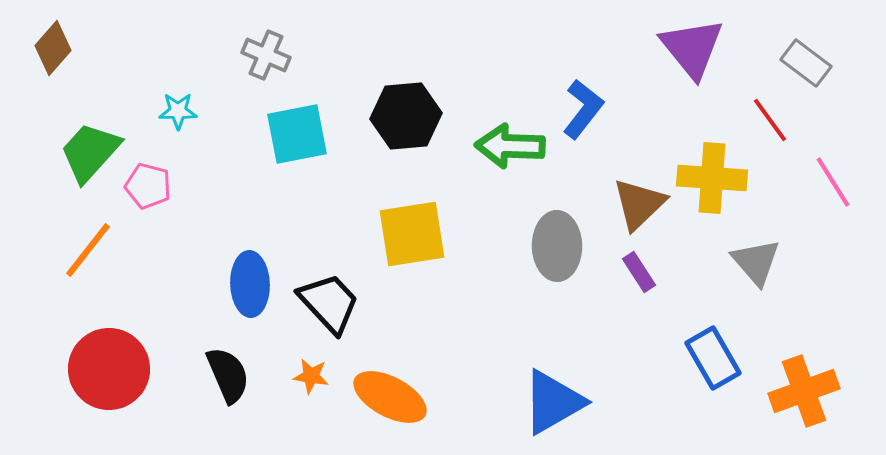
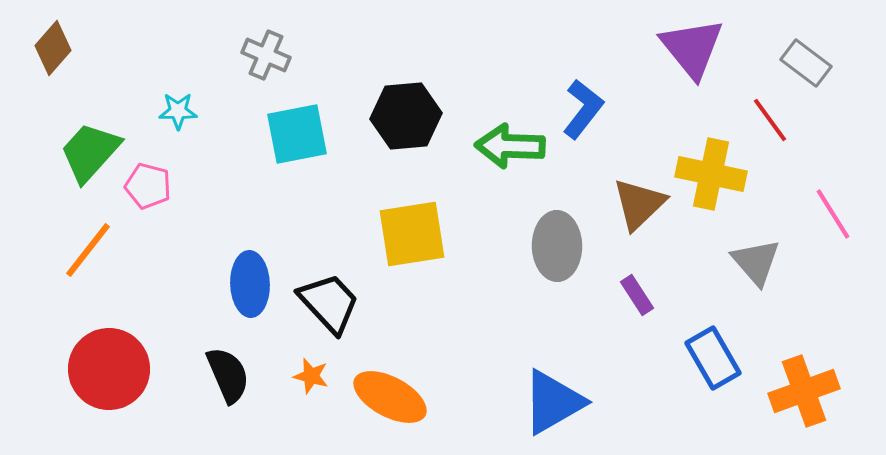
yellow cross: moved 1 px left, 4 px up; rotated 8 degrees clockwise
pink line: moved 32 px down
purple rectangle: moved 2 px left, 23 px down
orange star: rotated 6 degrees clockwise
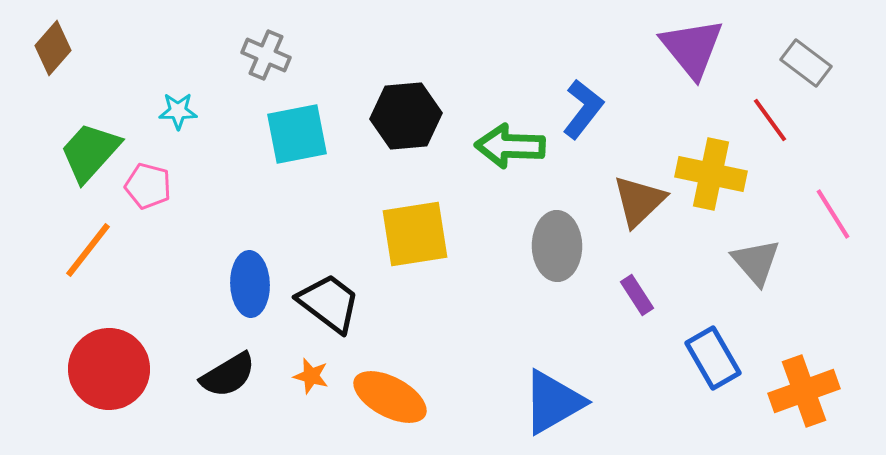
brown triangle: moved 3 px up
yellow square: moved 3 px right
black trapezoid: rotated 10 degrees counterclockwise
black semicircle: rotated 82 degrees clockwise
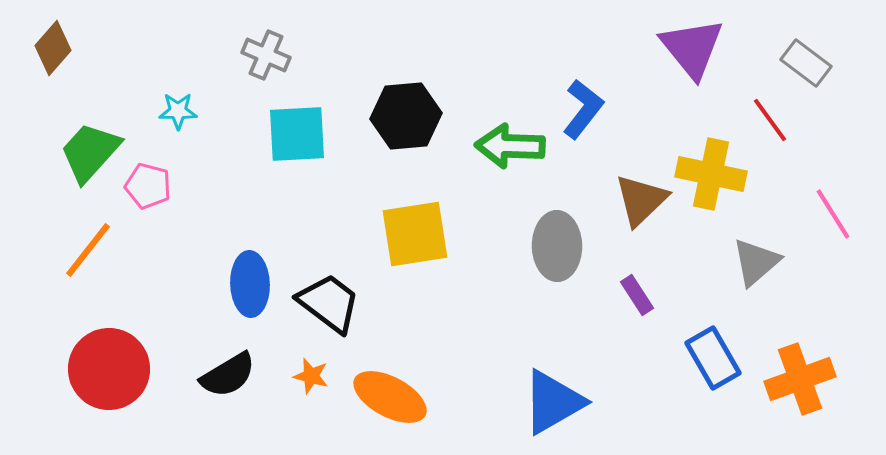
cyan square: rotated 8 degrees clockwise
brown triangle: moved 2 px right, 1 px up
gray triangle: rotated 30 degrees clockwise
orange cross: moved 4 px left, 12 px up
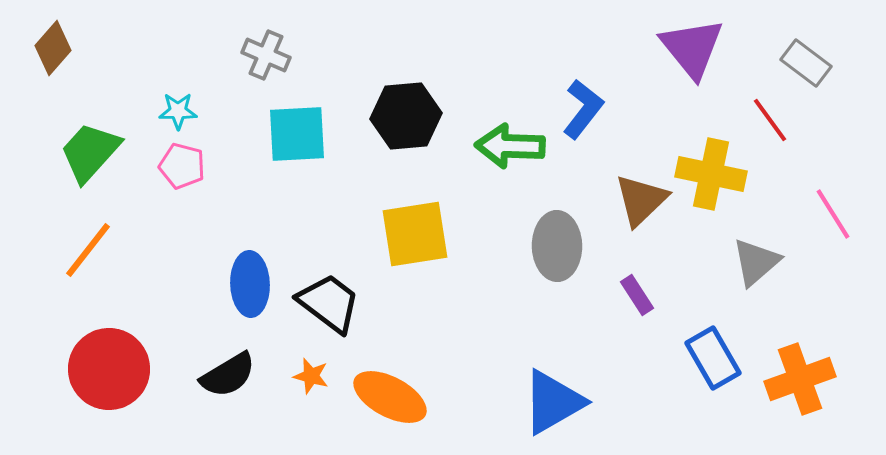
pink pentagon: moved 34 px right, 20 px up
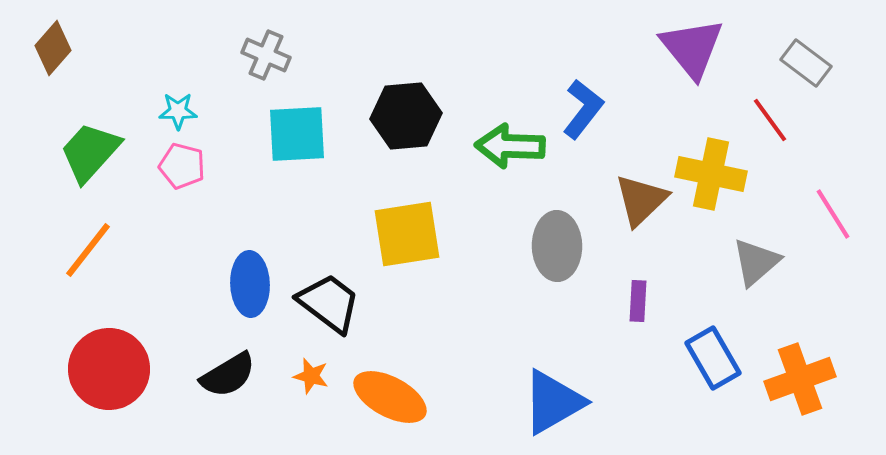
yellow square: moved 8 px left
purple rectangle: moved 1 px right, 6 px down; rotated 36 degrees clockwise
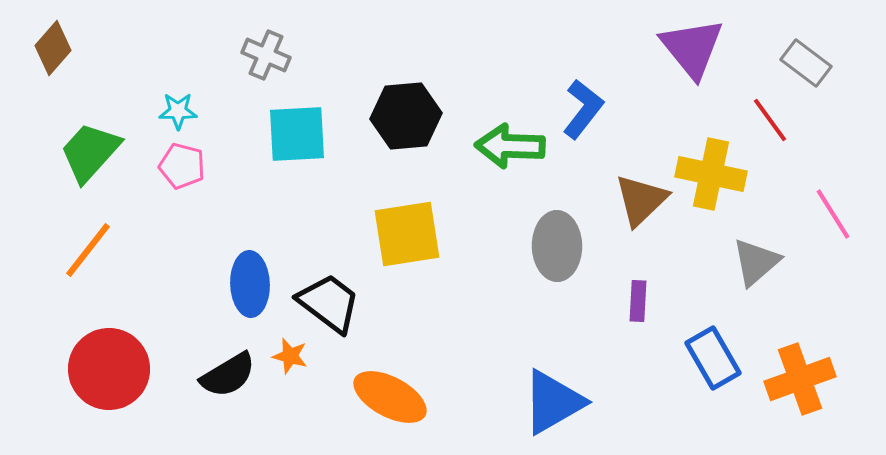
orange star: moved 21 px left, 20 px up
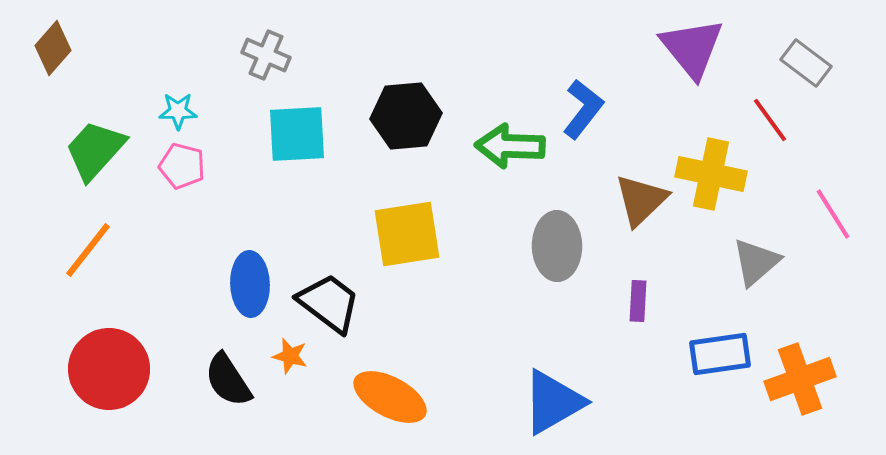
green trapezoid: moved 5 px right, 2 px up
blue rectangle: moved 7 px right, 4 px up; rotated 68 degrees counterclockwise
black semicircle: moved 5 px down; rotated 88 degrees clockwise
